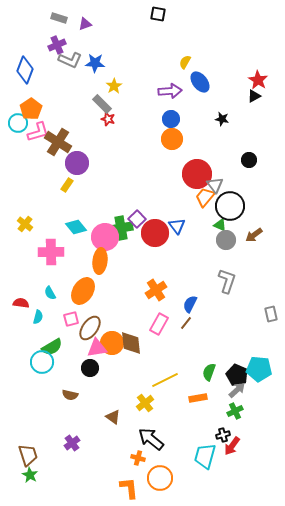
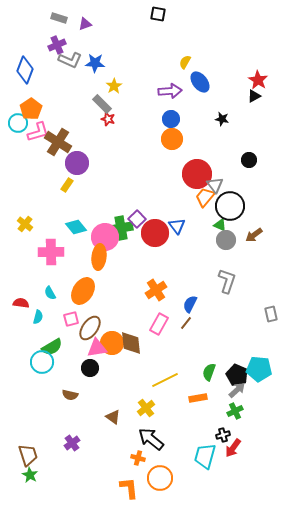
orange ellipse at (100, 261): moved 1 px left, 4 px up
yellow cross at (145, 403): moved 1 px right, 5 px down
red arrow at (232, 446): moved 1 px right, 2 px down
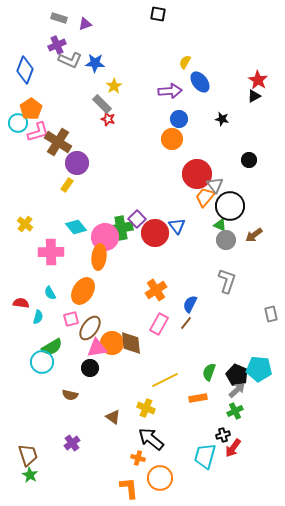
blue circle at (171, 119): moved 8 px right
yellow cross at (146, 408): rotated 30 degrees counterclockwise
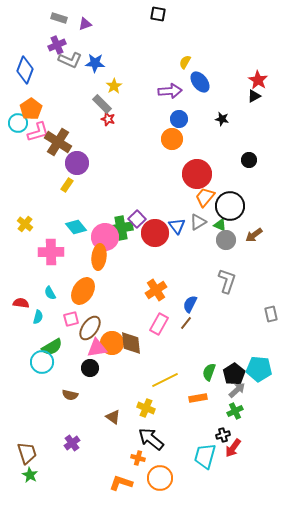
gray triangle at (215, 185): moved 17 px left, 37 px down; rotated 36 degrees clockwise
black pentagon at (237, 375): moved 3 px left, 1 px up; rotated 15 degrees clockwise
brown trapezoid at (28, 455): moved 1 px left, 2 px up
orange L-shape at (129, 488): moved 8 px left, 5 px up; rotated 65 degrees counterclockwise
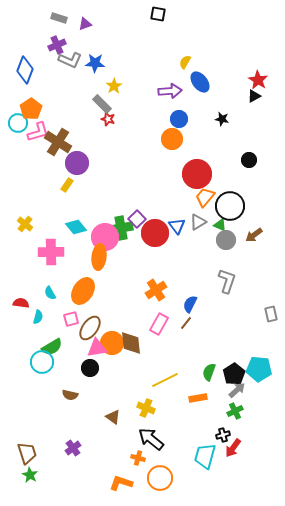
purple cross at (72, 443): moved 1 px right, 5 px down
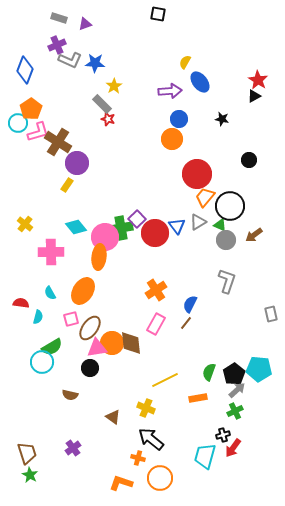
pink rectangle at (159, 324): moved 3 px left
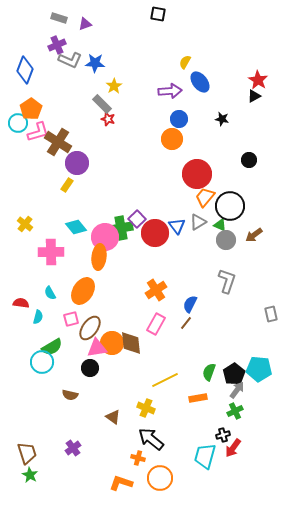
gray arrow at (237, 390): rotated 12 degrees counterclockwise
